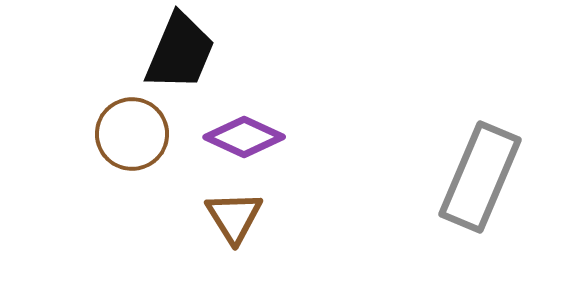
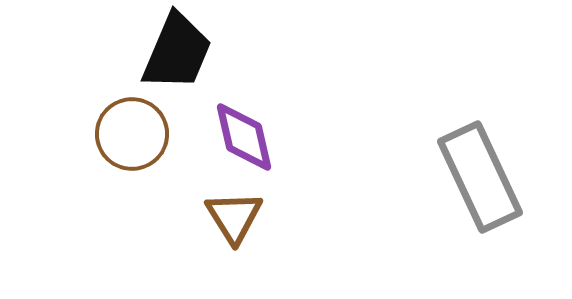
black trapezoid: moved 3 px left
purple diamond: rotated 52 degrees clockwise
gray rectangle: rotated 48 degrees counterclockwise
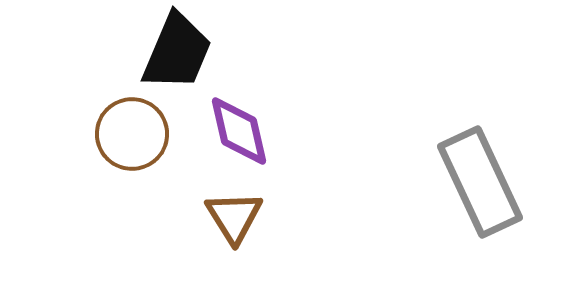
purple diamond: moved 5 px left, 6 px up
gray rectangle: moved 5 px down
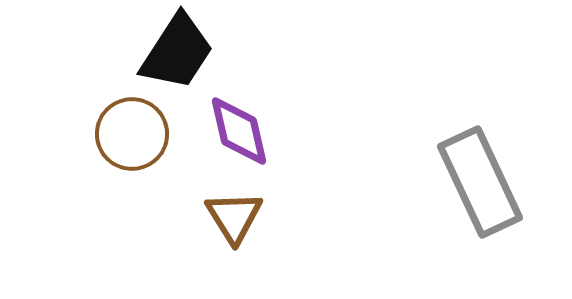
black trapezoid: rotated 10 degrees clockwise
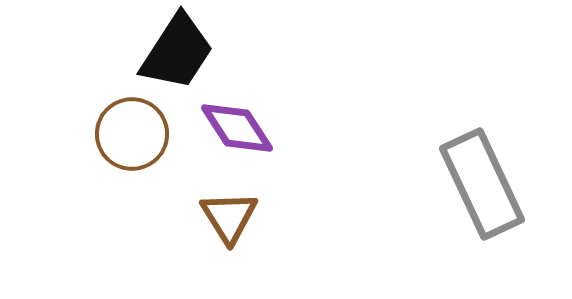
purple diamond: moved 2 px left, 3 px up; rotated 20 degrees counterclockwise
gray rectangle: moved 2 px right, 2 px down
brown triangle: moved 5 px left
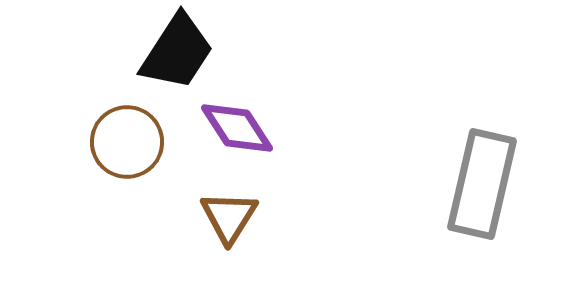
brown circle: moved 5 px left, 8 px down
gray rectangle: rotated 38 degrees clockwise
brown triangle: rotated 4 degrees clockwise
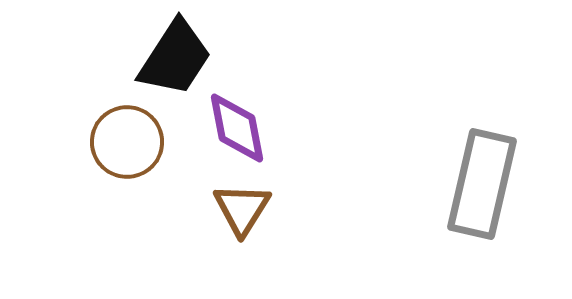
black trapezoid: moved 2 px left, 6 px down
purple diamond: rotated 22 degrees clockwise
brown triangle: moved 13 px right, 8 px up
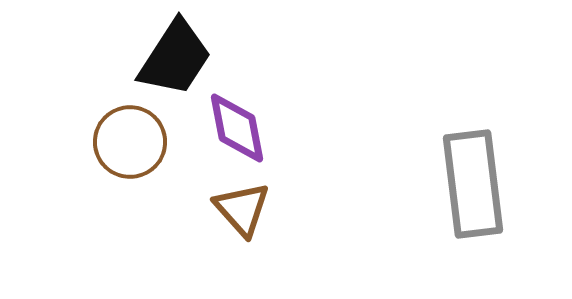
brown circle: moved 3 px right
gray rectangle: moved 9 px left; rotated 20 degrees counterclockwise
brown triangle: rotated 14 degrees counterclockwise
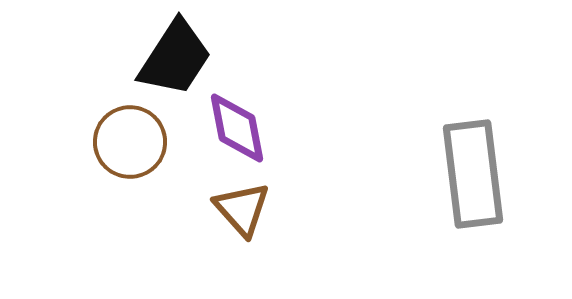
gray rectangle: moved 10 px up
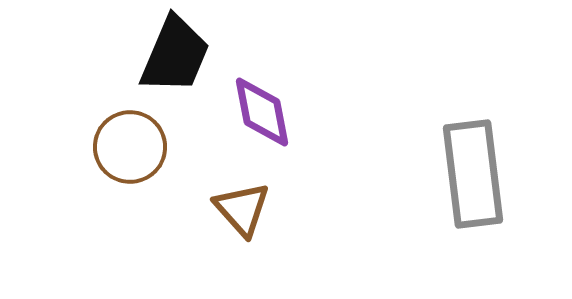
black trapezoid: moved 3 px up; rotated 10 degrees counterclockwise
purple diamond: moved 25 px right, 16 px up
brown circle: moved 5 px down
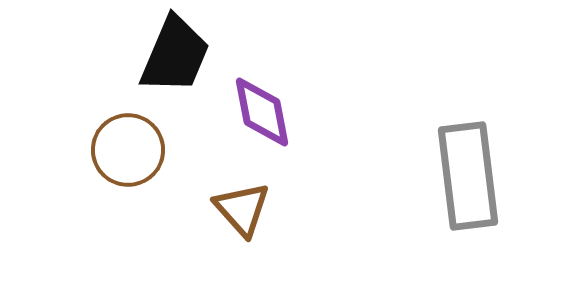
brown circle: moved 2 px left, 3 px down
gray rectangle: moved 5 px left, 2 px down
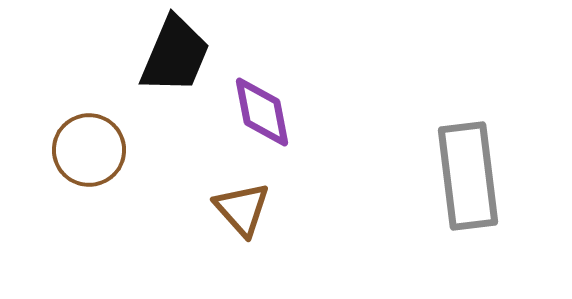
brown circle: moved 39 px left
